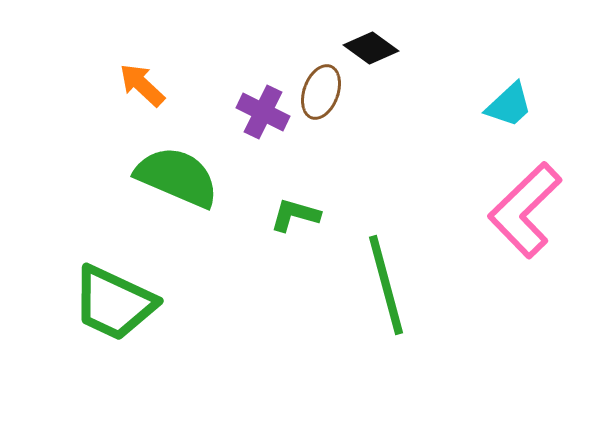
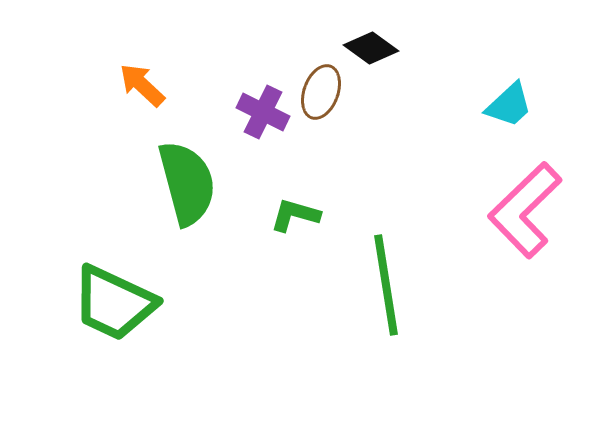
green semicircle: moved 10 px right, 6 px down; rotated 52 degrees clockwise
green line: rotated 6 degrees clockwise
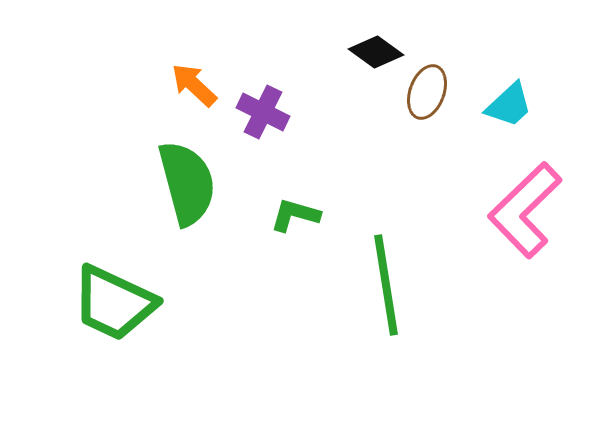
black diamond: moved 5 px right, 4 px down
orange arrow: moved 52 px right
brown ellipse: moved 106 px right
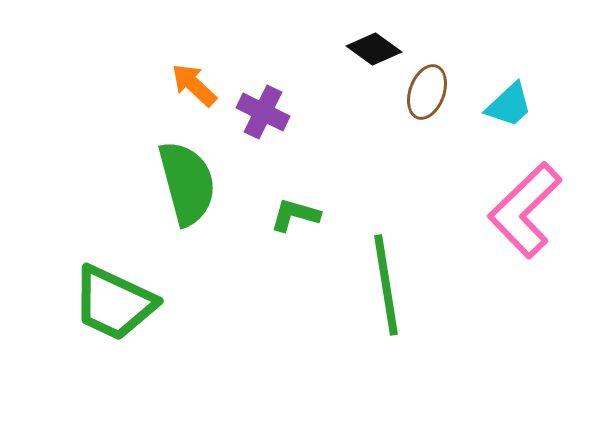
black diamond: moved 2 px left, 3 px up
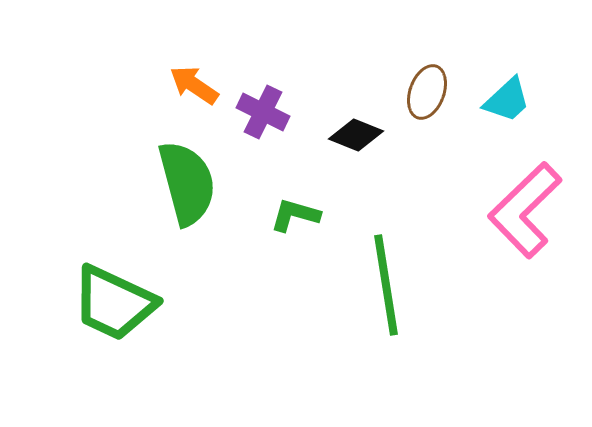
black diamond: moved 18 px left, 86 px down; rotated 14 degrees counterclockwise
orange arrow: rotated 9 degrees counterclockwise
cyan trapezoid: moved 2 px left, 5 px up
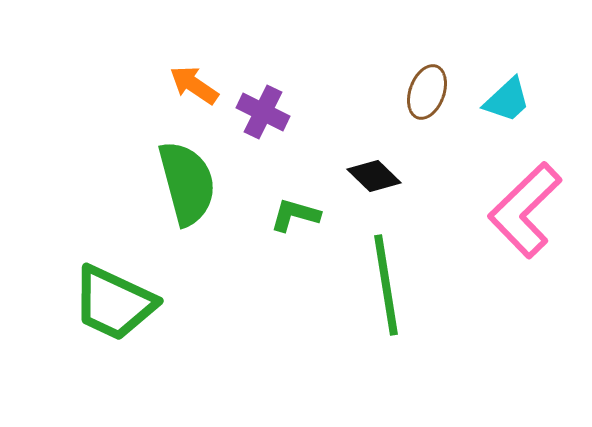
black diamond: moved 18 px right, 41 px down; rotated 22 degrees clockwise
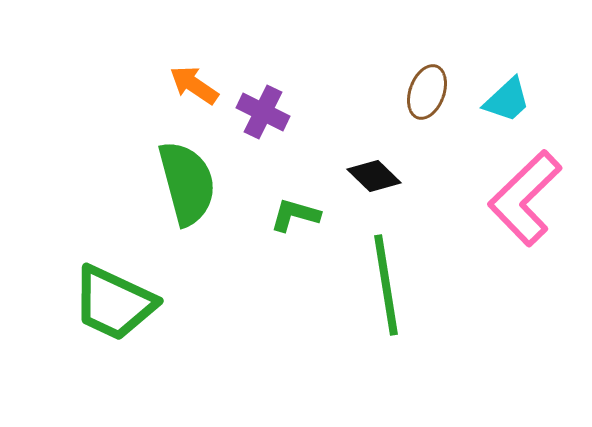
pink L-shape: moved 12 px up
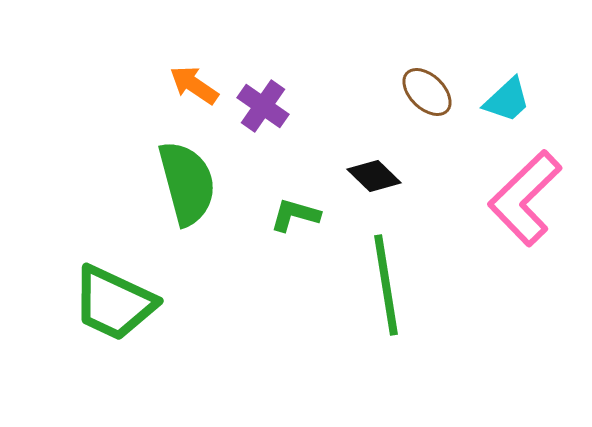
brown ellipse: rotated 66 degrees counterclockwise
purple cross: moved 6 px up; rotated 9 degrees clockwise
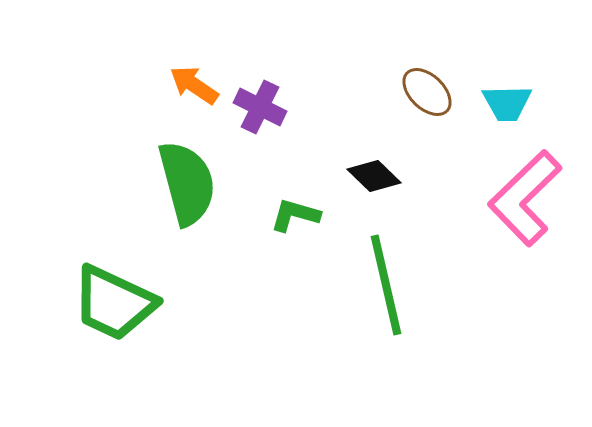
cyan trapezoid: moved 3 px down; rotated 42 degrees clockwise
purple cross: moved 3 px left, 1 px down; rotated 9 degrees counterclockwise
green line: rotated 4 degrees counterclockwise
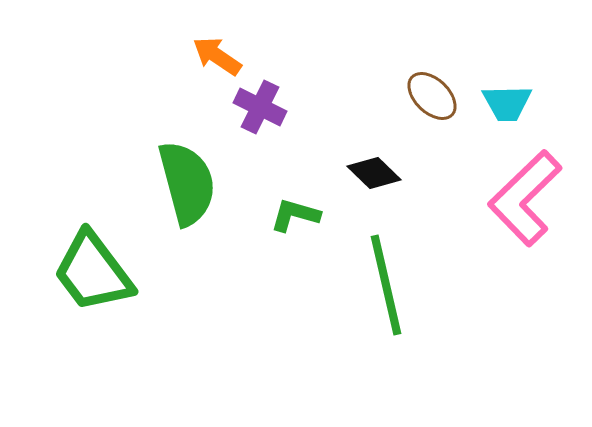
orange arrow: moved 23 px right, 29 px up
brown ellipse: moved 5 px right, 4 px down
black diamond: moved 3 px up
green trapezoid: moved 21 px left, 31 px up; rotated 28 degrees clockwise
